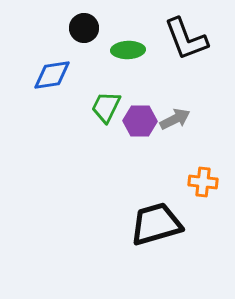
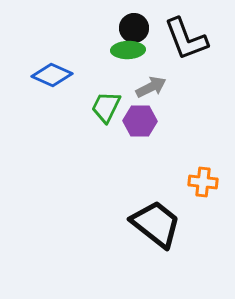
black circle: moved 50 px right
blue diamond: rotated 33 degrees clockwise
gray arrow: moved 24 px left, 32 px up
black trapezoid: rotated 54 degrees clockwise
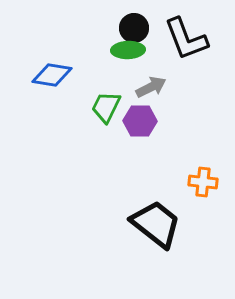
blue diamond: rotated 15 degrees counterclockwise
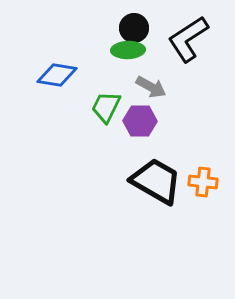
black L-shape: moved 2 px right; rotated 78 degrees clockwise
blue diamond: moved 5 px right
gray arrow: rotated 56 degrees clockwise
black trapezoid: moved 43 px up; rotated 8 degrees counterclockwise
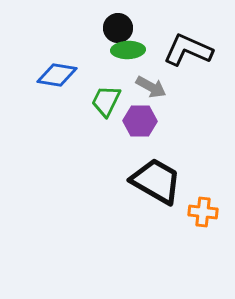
black circle: moved 16 px left
black L-shape: moved 11 px down; rotated 57 degrees clockwise
green trapezoid: moved 6 px up
orange cross: moved 30 px down
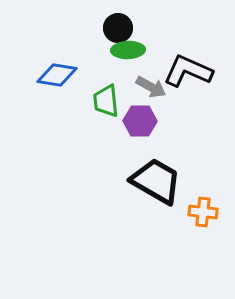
black L-shape: moved 21 px down
green trapezoid: rotated 32 degrees counterclockwise
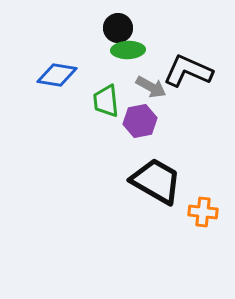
purple hexagon: rotated 12 degrees counterclockwise
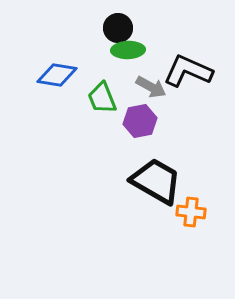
green trapezoid: moved 4 px left, 3 px up; rotated 16 degrees counterclockwise
orange cross: moved 12 px left
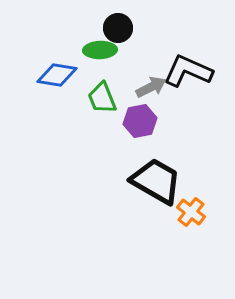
green ellipse: moved 28 px left
gray arrow: rotated 56 degrees counterclockwise
orange cross: rotated 32 degrees clockwise
